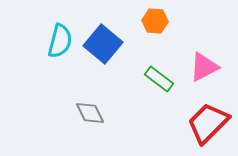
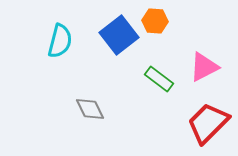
blue square: moved 16 px right, 9 px up; rotated 12 degrees clockwise
gray diamond: moved 4 px up
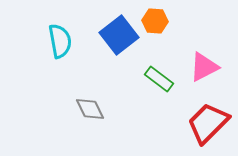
cyan semicircle: rotated 24 degrees counterclockwise
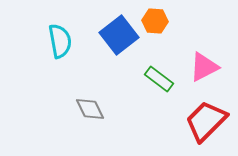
red trapezoid: moved 2 px left, 2 px up
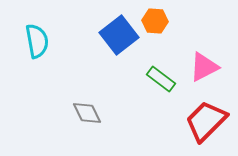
cyan semicircle: moved 23 px left
green rectangle: moved 2 px right
gray diamond: moved 3 px left, 4 px down
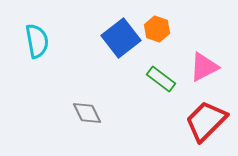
orange hexagon: moved 2 px right, 8 px down; rotated 15 degrees clockwise
blue square: moved 2 px right, 3 px down
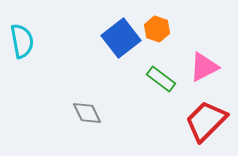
cyan semicircle: moved 15 px left
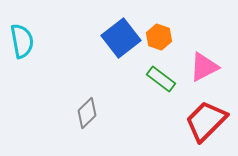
orange hexagon: moved 2 px right, 8 px down
gray diamond: rotated 72 degrees clockwise
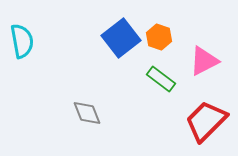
pink triangle: moved 6 px up
gray diamond: rotated 68 degrees counterclockwise
